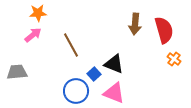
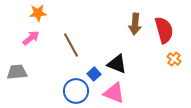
pink arrow: moved 2 px left, 3 px down
black triangle: moved 3 px right
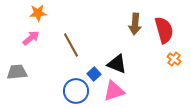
pink triangle: moved 2 px up; rotated 40 degrees counterclockwise
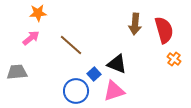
brown line: rotated 20 degrees counterclockwise
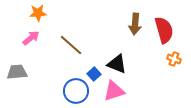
orange cross: rotated 16 degrees counterclockwise
